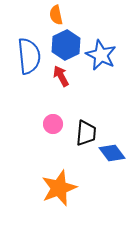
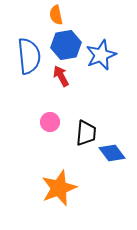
blue hexagon: rotated 16 degrees clockwise
blue star: rotated 24 degrees clockwise
pink circle: moved 3 px left, 2 px up
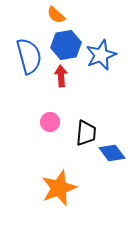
orange semicircle: rotated 36 degrees counterclockwise
blue semicircle: rotated 9 degrees counterclockwise
red arrow: rotated 25 degrees clockwise
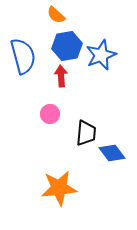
blue hexagon: moved 1 px right, 1 px down
blue semicircle: moved 6 px left
pink circle: moved 8 px up
orange star: rotated 15 degrees clockwise
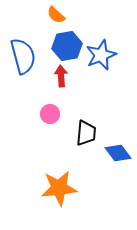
blue diamond: moved 6 px right
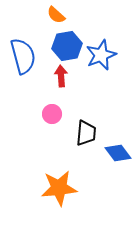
pink circle: moved 2 px right
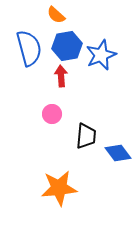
blue semicircle: moved 6 px right, 8 px up
black trapezoid: moved 3 px down
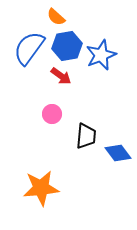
orange semicircle: moved 2 px down
blue semicircle: rotated 129 degrees counterclockwise
red arrow: rotated 130 degrees clockwise
orange star: moved 18 px left
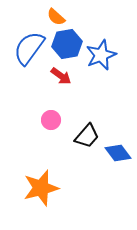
blue hexagon: moved 2 px up
pink circle: moved 1 px left, 6 px down
black trapezoid: moved 1 px right; rotated 36 degrees clockwise
orange star: rotated 9 degrees counterclockwise
